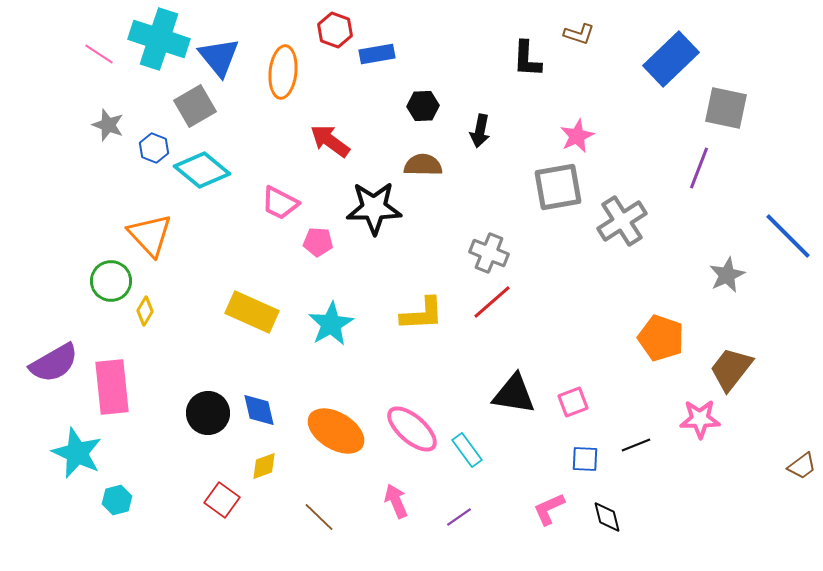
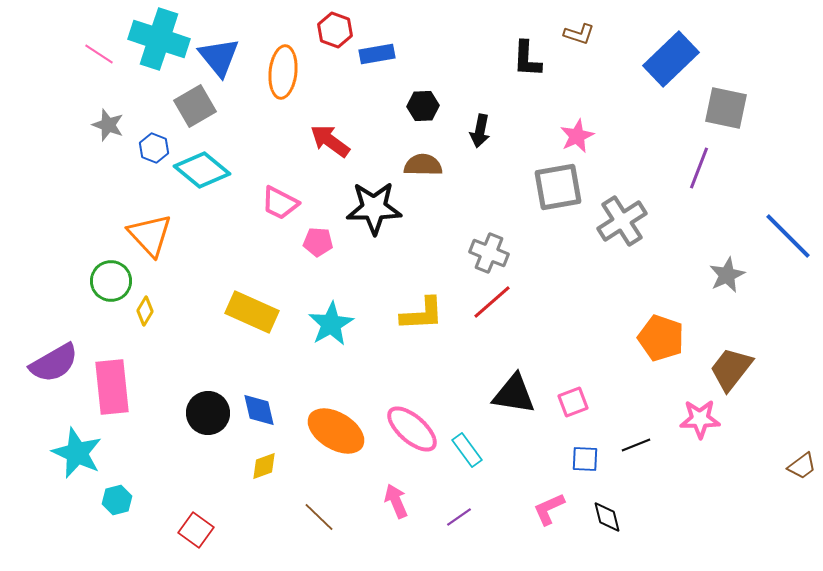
red square at (222, 500): moved 26 px left, 30 px down
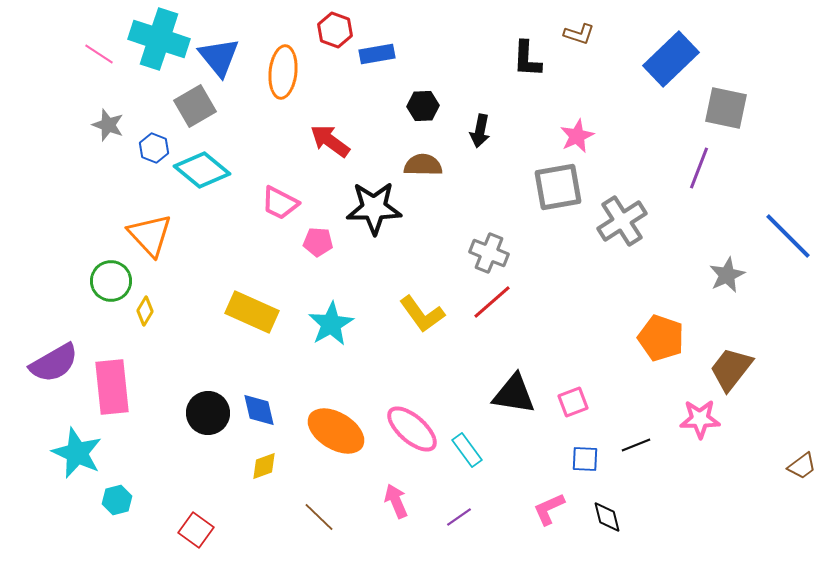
yellow L-shape at (422, 314): rotated 57 degrees clockwise
